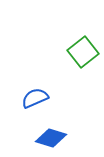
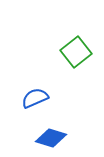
green square: moved 7 px left
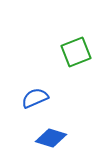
green square: rotated 16 degrees clockwise
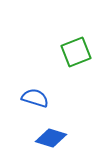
blue semicircle: rotated 40 degrees clockwise
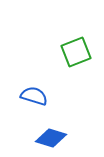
blue semicircle: moved 1 px left, 2 px up
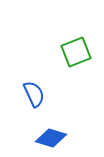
blue semicircle: moved 2 px up; rotated 48 degrees clockwise
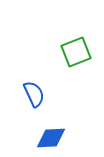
blue diamond: rotated 20 degrees counterclockwise
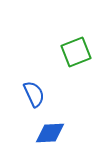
blue diamond: moved 1 px left, 5 px up
